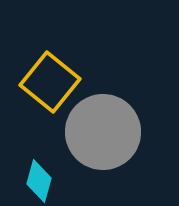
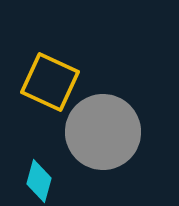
yellow square: rotated 14 degrees counterclockwise
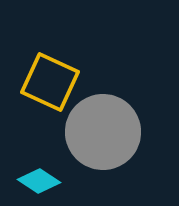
cyan diamond: rotated 72 degrees counterclockwise
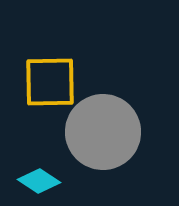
yellow square: rotated 26 degrees counterclockwise
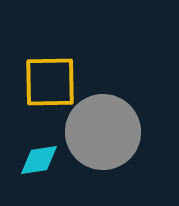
cyan diamond: moved 21 px up; rotated 42 degrees counterclockwise
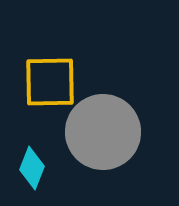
cyan diamond: moved 7 px left, 8 px down; rotated 60 degrees counterclockwise
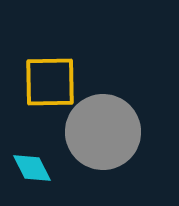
cyan diamond: rotated 48 degrees counterclockwise
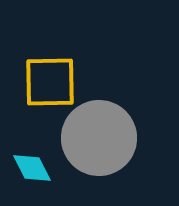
gray circle: moved 4 px left, 6 px down
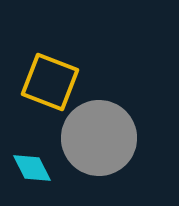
yellow square: rotated 22 degrees clockwise
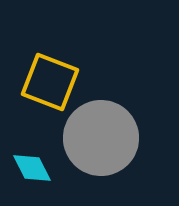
gray circle: moved 2 px right
